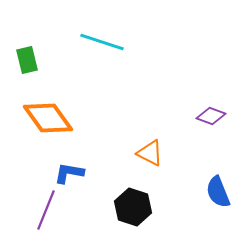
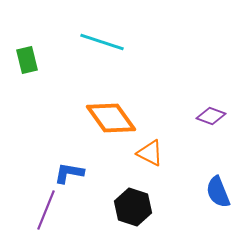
orange diamond: moved 63 px right
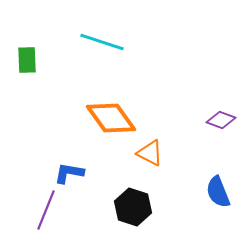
green rectangle: rotated 12 degrees clockwise
purple diamond: moved 10 px right, 4 px down
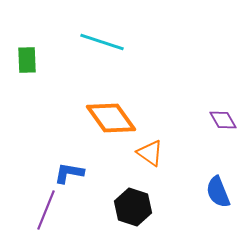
purple diamond: moved 2 px right; rotated 40 degrees clockwise
orange triangle: rotated 8 degrees clockwise
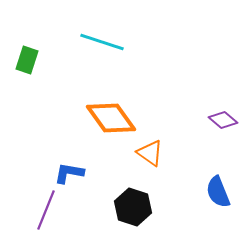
green rectangle: rotated 20 degrees clockwise
purple diamond: rotated 20 degrees counterclockwise
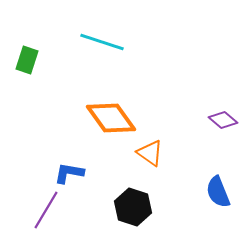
purple line: rotated 9 degrees clockwise
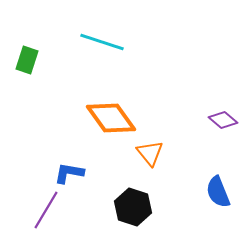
orange triangle: rotated 16 degrees clockwise
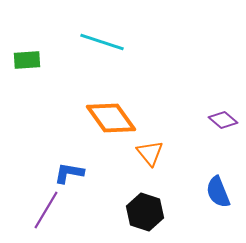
green rectangle: rotated 68 degrees clockwise
black hexagon: moved 12 px right, 5 px down
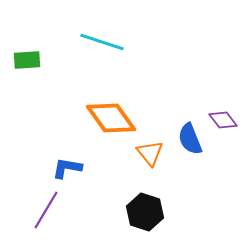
purple diamond: rotated 12 degrees clockwise
blue L-shape: moved 2 px left, 5 px up
blue semicircle: moved 28 px left, 53 px up
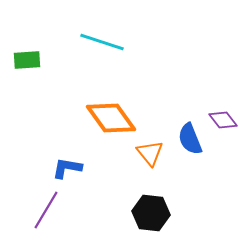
black hexagon: moved 6 px right, 1 px down; rotated 12 degrees counterclockwise
